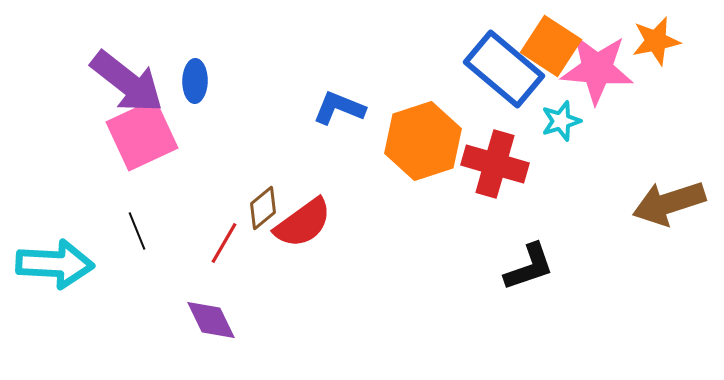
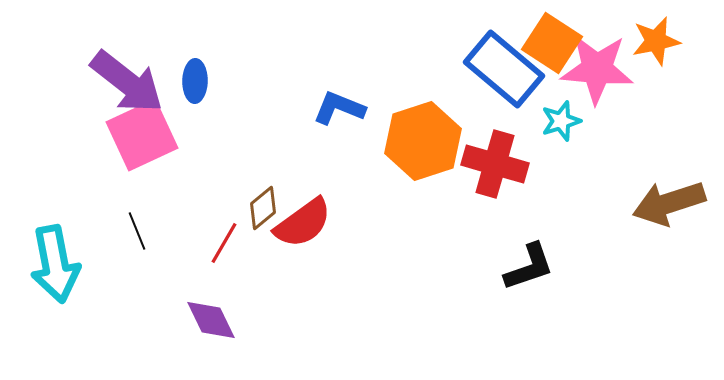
orange square: moved 1 px right, 3 px up
cyan arrow: rotated 76 degrees clockwise
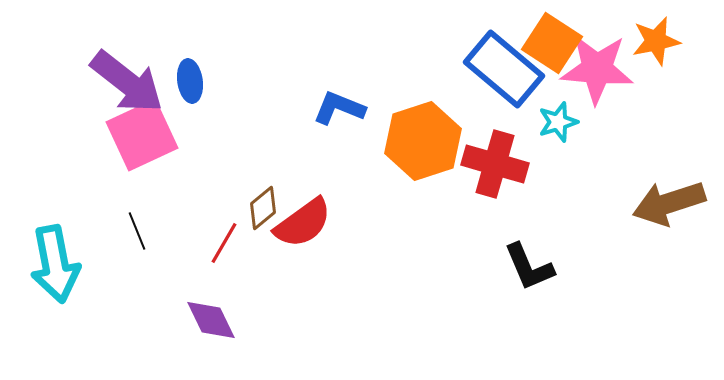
blue ellipse: moved 5 px left; rotated 9 degrees counterclockwise
cyan star: moved 3 px left, 1 px down
black L-shape: rotated 86 degrees clockwise
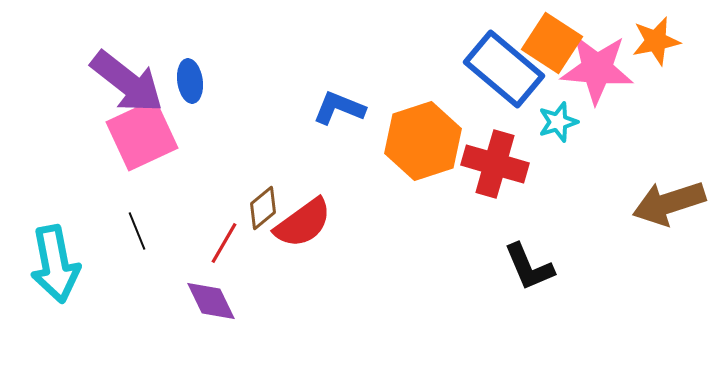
purple diamond: moved 19 px up
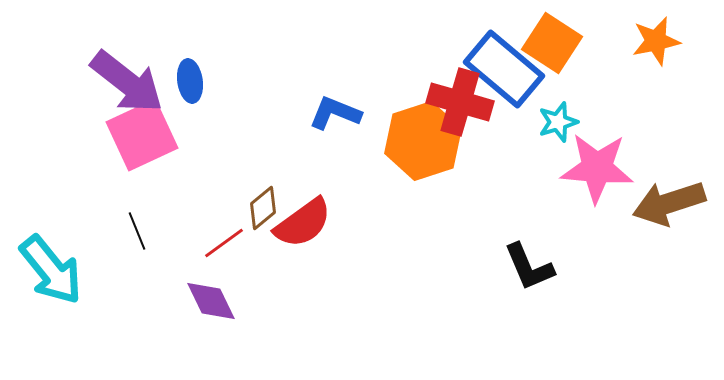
pink star: moved 99 px down
blue L-shape: moved 4 px left, 5 px down
red cross: moved 35 px left, 62 px up
red line: rotated 24 degrees clockwise
cyan arrow: moved 4 px left, 6 px down; rotated 28 degrees counterclockwise
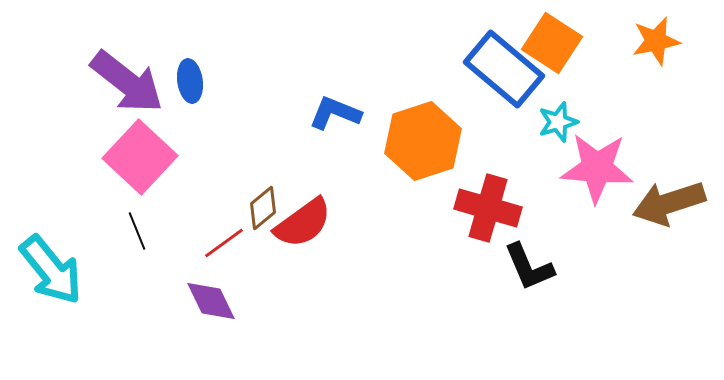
red cross: moved 28 px right, 106 px down
pink square: moved 2 px left, 22 px down; rotated 22 degrees counterclockwise
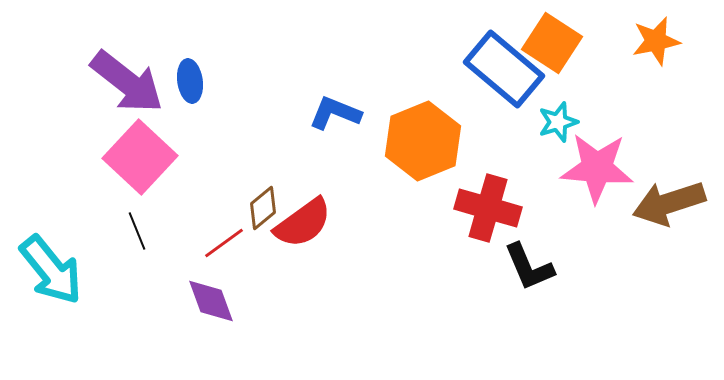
orange hexagon: rotated 4 degrees counterclockwise
purple diamond: rotated 6 degrees clockwise
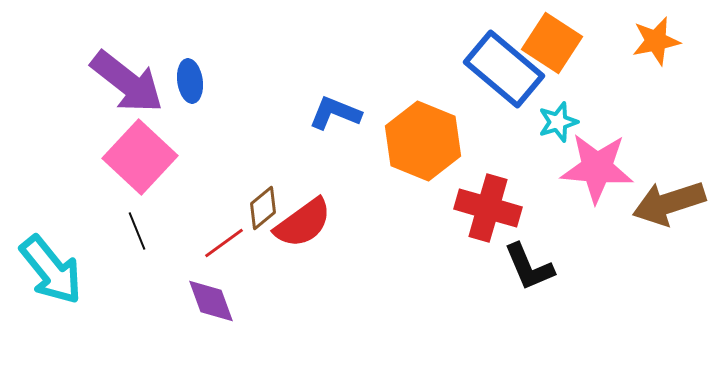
orange hexagon: rotated 16 degrees counterclockwise
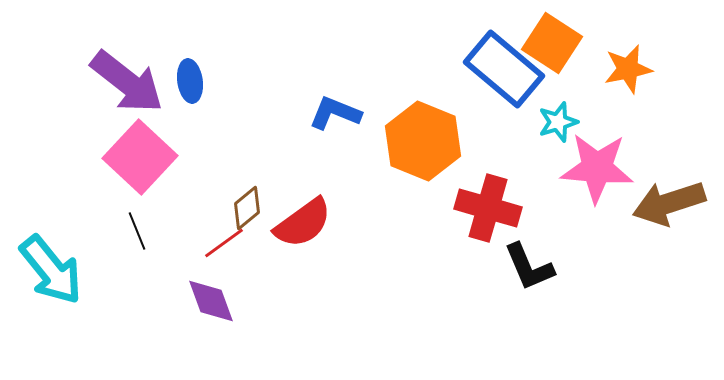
orange star: moved 28 px left, 28 px down
brown diamond: moved 16 px left
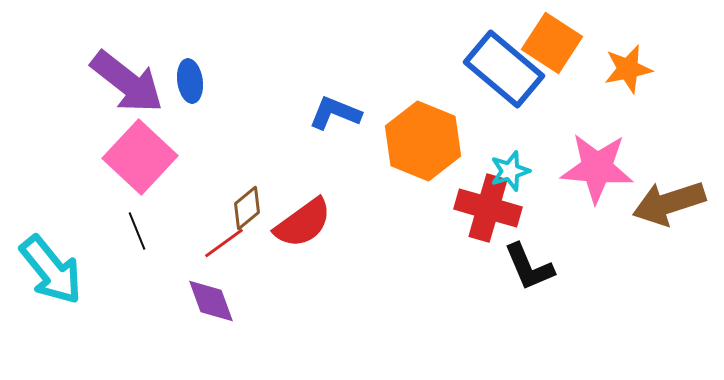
cyan star: moved 48 px left, 49 px down
